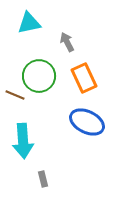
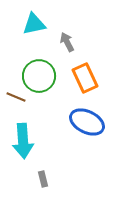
cyan triangle: moved 5 px right, 1 px down
orange rectangle: moved 1 px right
brown line: moved 1 px right, 2 px down
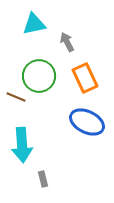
cyan arrow: moved 1 px left, 4 px down
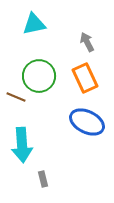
gray arrow: moved 20 px right
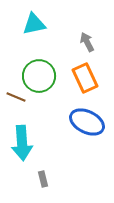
cyan arrow: moved 2 px up
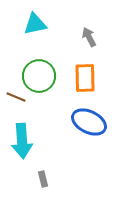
cyan triangle: moved 1 px right
gray arrow: moved 2 px right, 5 px up
orange rectangle: rotated 24 degrees clockwise
blue ellipse: moved 2 px right
cyan arrow: moved 2 px up
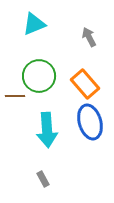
cyan triangle: moved 1 px left; rotated 10 degrees counterclockwise
orange rectangle: moved 6 px down; rotated 40 degrees counterclockwise
brown line: moved 1 px left, 1 px up; rotated 24 degrees counterclockwise
blue ellipse: moved 1 px right; rotated 48 degrees clockwise
cyan arrow: moved 25 px right, 11 px up
gray rectangle: rotated 14 degrees counterclockwise
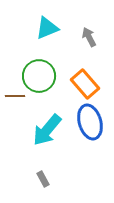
cyan triangle: moved 13 px right, 4 px down
cyan arrow: rotated 44 degrees clockwise
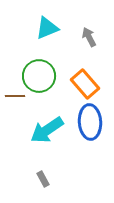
blue ellipse: rotated 12 degrees clockwise
cyan arrow: rotated 16 degrees clockwise
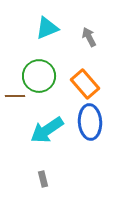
gray rectangle: rotated 14 degrees clockwise
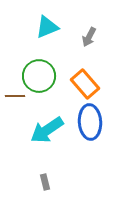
cyan triangle: moved 1 px up
gray arrow: rotated 126 degrees counterclockwise
gray rectangle: moved 2 px right, 3 px down
